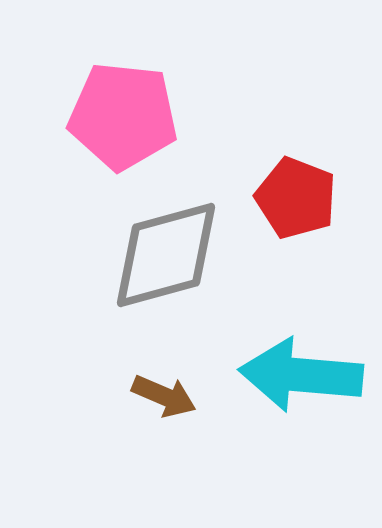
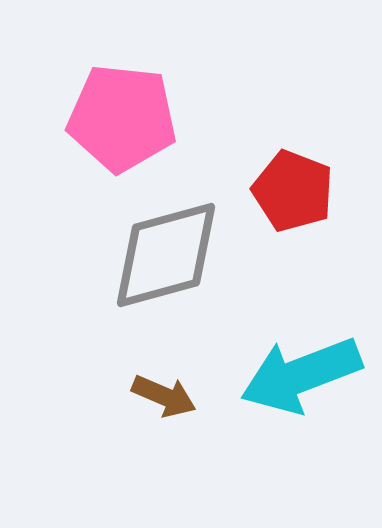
pink pentagon: moved 1 px left, 2 px down
red pentagon: moved 3 px left, 7 px up
cyan arrow: rotated 26 degrees counterclockwise
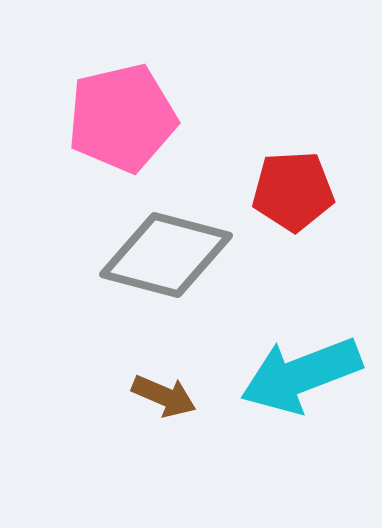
pink pentagon: rotated 19 degrees counterclockwise
red pentagon: rotated 24 degrees counterclockwise
gray diamond: rotated 30 degrees clockwise
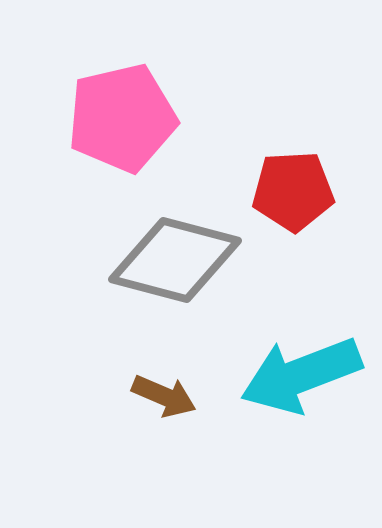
gray diamond: moved 9 px right, 5 px down
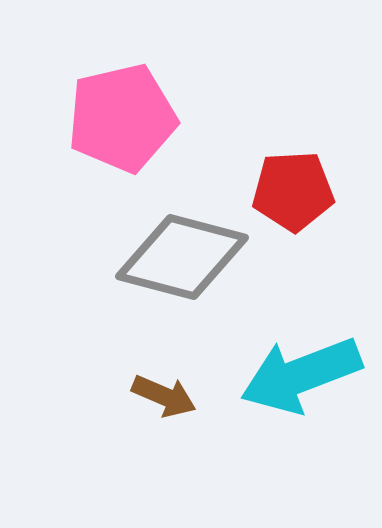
gray diamond: moved 7 px right, 3 px up
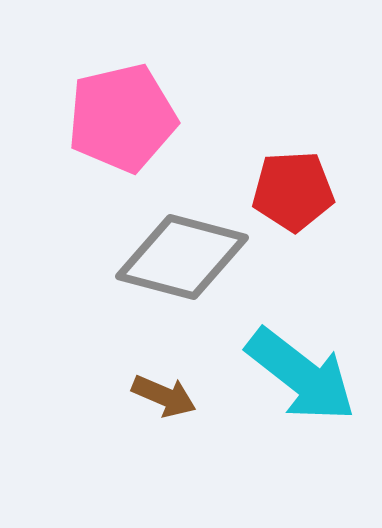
cyan arrow: rotated 121 degrees counterclockwise
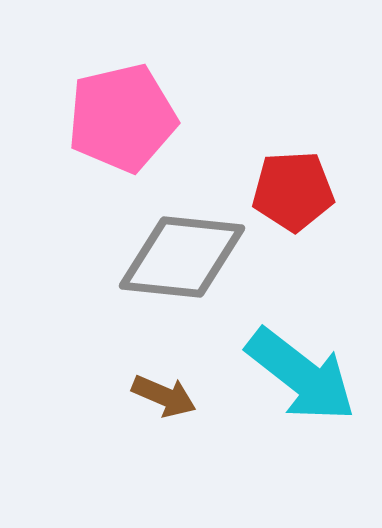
gray diamond: rotated 9 degrees counterclockwise
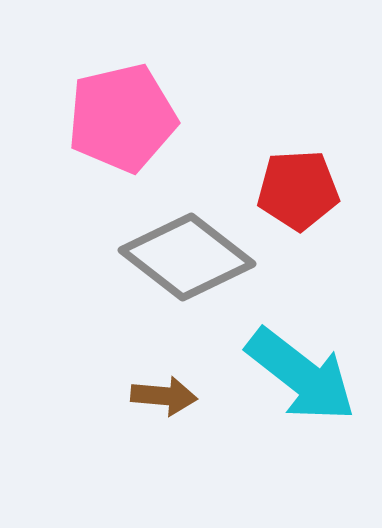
red pentagon: moved 5 px right, 1 px up
gray diamond: moved 5 px right; rotated 32 degrees clockwise
brown arrow: rotated 18 degrees counterclockwise
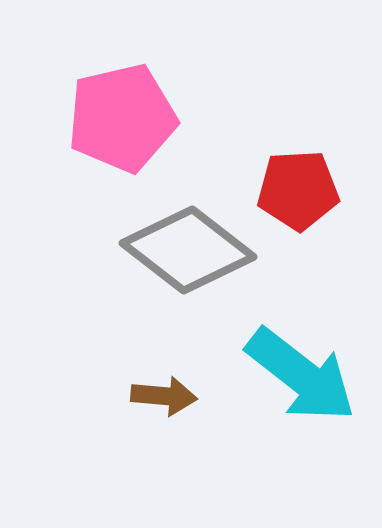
gray diamond: moved 1 px right, 7 px up
